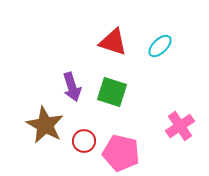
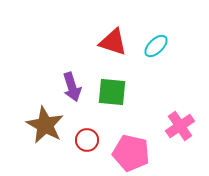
cyan ellipse: moved 4 px left
green square: rotated 12 degrees counterclockwise
red circle: moved 3 px right, 1 px up
pink pentagon: moved 10 px right
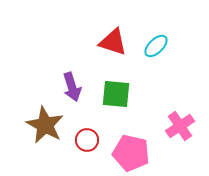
green square: moved 4 px right, 2 px down
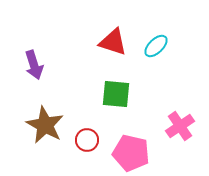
purple arrow: moved 38 px left, 22 px up
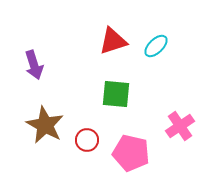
red triangle: moved 1 px up; rotated 36 degrees counterclockwise
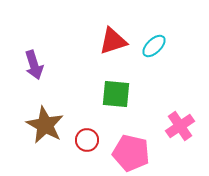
cyan ellipse: moved 2 px left
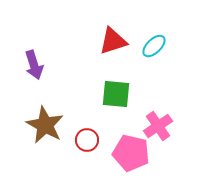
pink cross: moved 22 px left
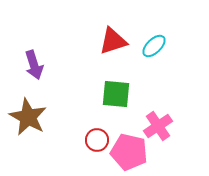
brown star: moved 17 px left, 8 px up
red circle: moved 10 px right
pink pentagon: moved 2 px left, 1 px up
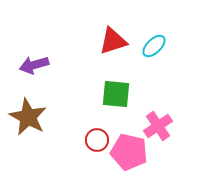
purple arrow: rotated 92 degrees clockwise
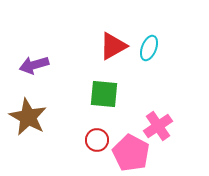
red triangle: moved 5 px down; rotated 12 degrees counterclockwise
cyan ellipse: moved 5 px left, 2 px down; rotated 25 degrees counterclockwise
green square: moved 12 px left
pink pentagon: moved 2 px right, 1 px down; rotated 15 degrees clockwise
